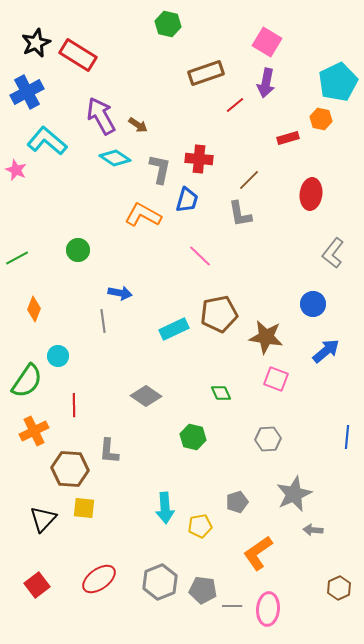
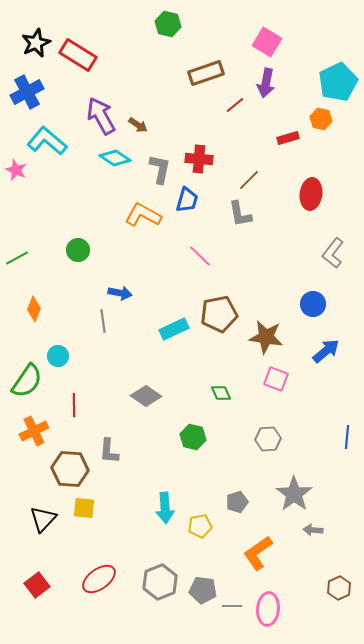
gray star at (294, 494): rotated 12 degrees counterclockwise
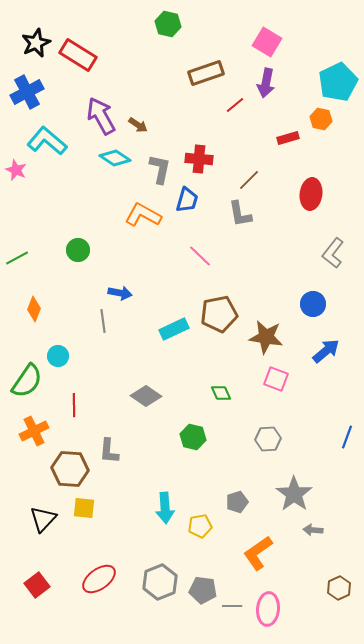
blue line at (347, 437): rotated 15 degrees clockwise
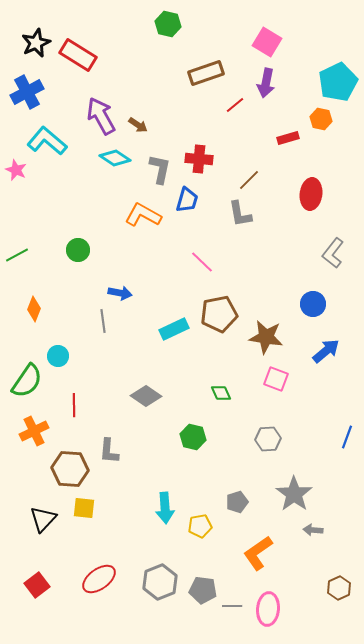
pink line at (200, 256): moved 2 px right, 6 px down
green line at (17, 258): moved 3 px up
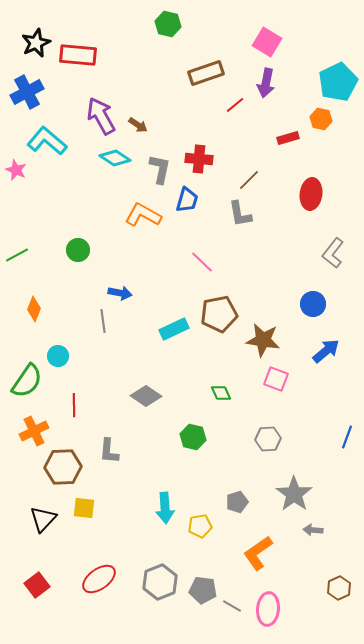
red rectangle at (78, 55): rotated 27 degrees counterclockwise
brown star at (266, 337): moved 3 px left, 3 px down
brown hexagon at (70, 469): moved 7 px left, 2 px up; rotated 6 degrees counterclockwise
gray line at (232, 606): rotated 30 degrees clockwise
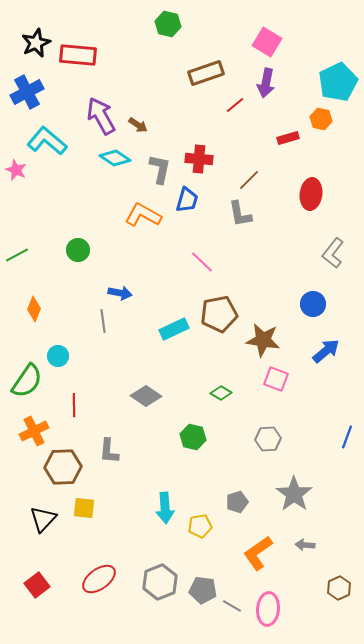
green diamond at (221, 393): rotated 35 degrees counterclockwise
gray arrow at (313, 530): moved 8 px left, 15 px down
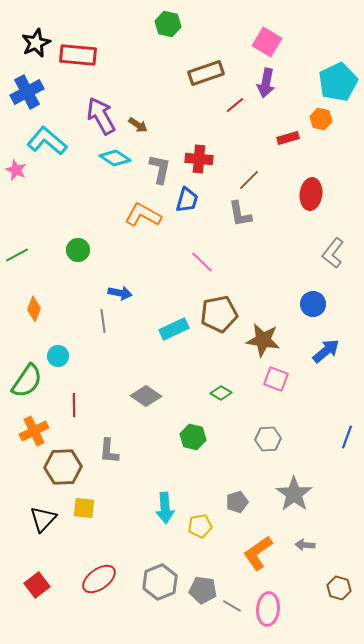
brown hexagon at (339, 588): rotated 20 degrees counterclockwise
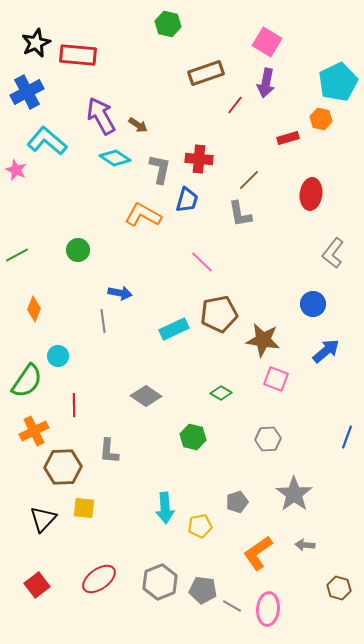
red line at (235, 105): rotated 12 degrees counterclockwise
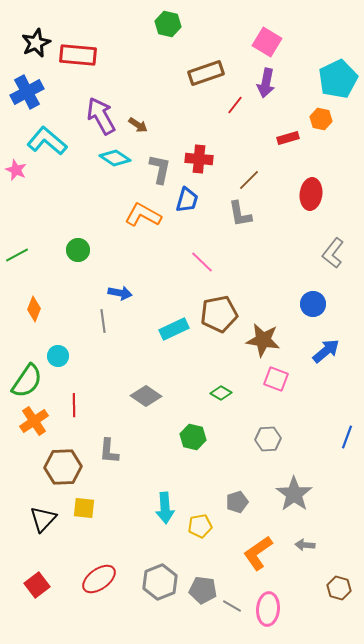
cyan pentagon at (338, 82): moved 3 px up
orange cross at (34, 431): moved 10 px up; rotated 8 degrees counterclockwise
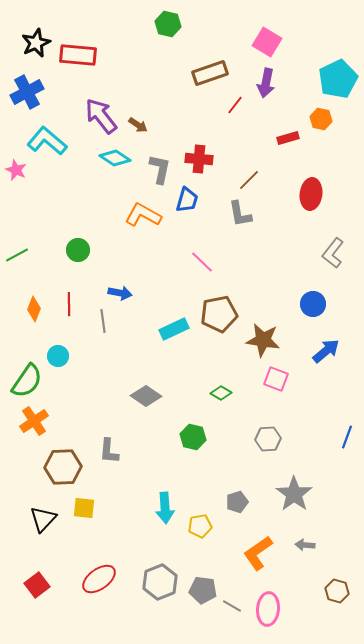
brown rectangle at (206, 73): moved 4 px right
purple arrow at (101, 116): rotated 9 degrees counterclockwise
red line at (74, 405): moved 5 px left, 101 px up
brown hexagon at (339, 588): moved 2 px left, 3 px down
